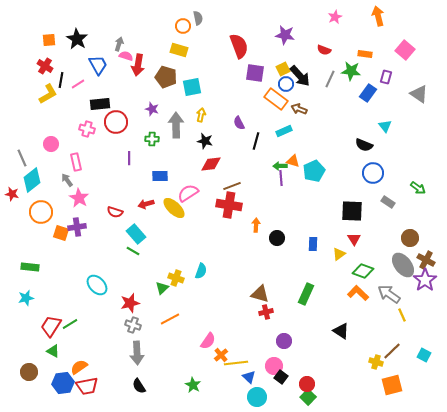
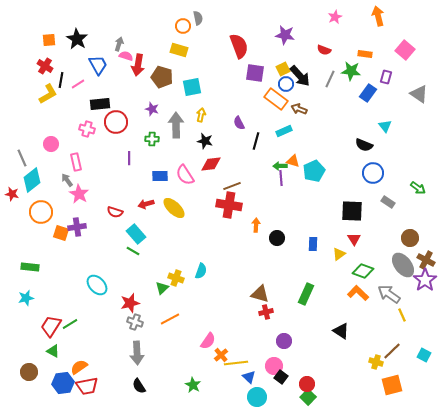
brown pentagon at (166, 77): moved 4 px left
pink semicircle at (188, 193): moved 3 px left, 18 px up; rotated 90 degrees counterclockwise
pink star at (79, 198): moved 4 px up
gray cross at (133, 325): moved 2 px right, 3 px up
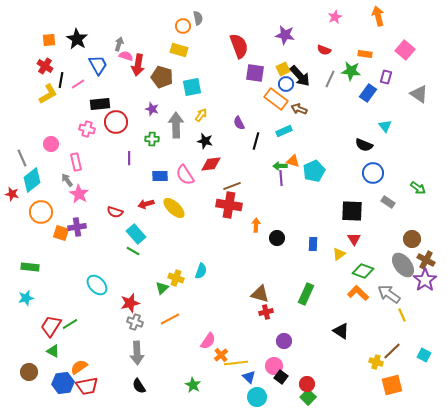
yellow arrow at (201, 115): rotated 24 degrees clockwise
brown circle at (410, 238): moved 2 px right, 1 px down
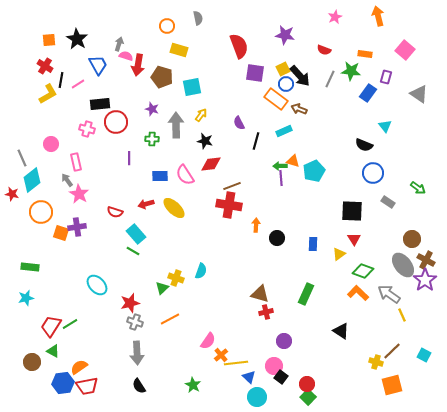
orange circle at (183, 26): moved 16 px left
brown circle at (29, 372): moved 3 px right, 10 px up
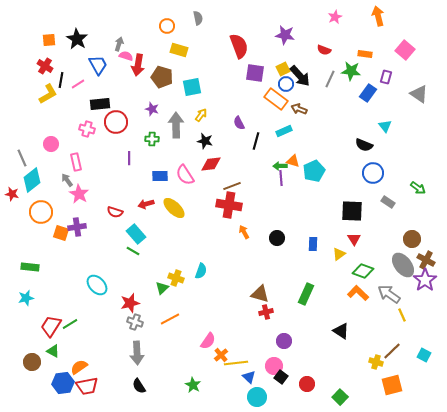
orange arrow at (256, 225): moved 12 px left, 7 px down; rotated 32 degrees counterclockwise
green square at (308, 397): moved 32 px right
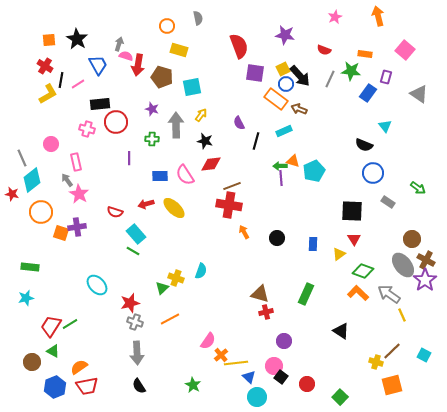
blue hexagon at (63, 383): moved 8 px left, 4 px down; rotated 15 degrees counterclockwise
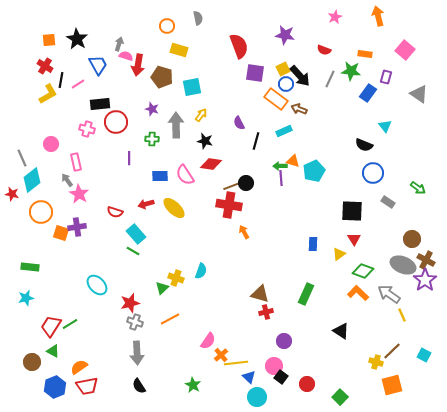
red diamond at (211, 164): rotated 15 degrees clockwise
black circle at (277, 238): moved 31 px left, 55 px up
gray ellipse at (403, 265): rotated 30 degrees counterclockwise
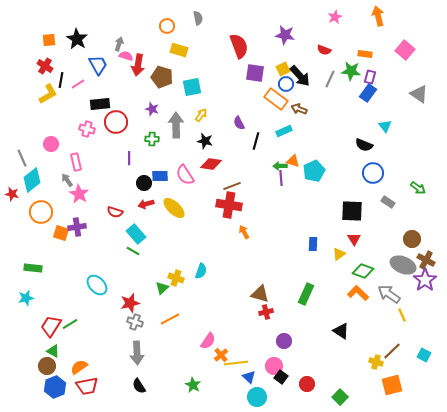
purple rectangle at (386, 77): moved 16 px left
black circle at (246, 183): moved 102 px left
green rectangle at (30, 267): moved 3 px right, 1 px down
brown circle at (32, 362): moved 15 px right, 4 px down
